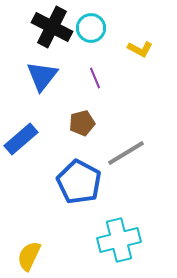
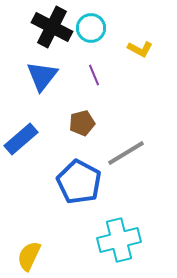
purple line: moved 1 px left, 3 px up
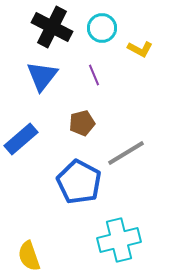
cyan circle: moved 11 px right
yellow semicircle: rotated 44 degrees counterclockwise
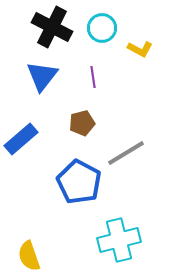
purple line: moved 1 px left, 2 px down; rotated 15 degrees clockwise
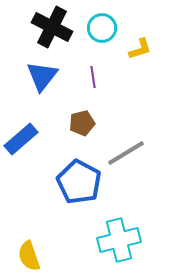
yellow L-shape: rotated 45 degrees counterclockwise
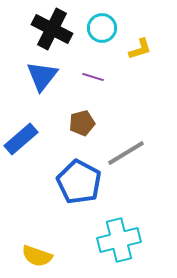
black cross: moved 2 px down
purple line: rotated 65 degrees counterclockwise
yellow semicircle: moved 8 px right; rotated 52 degrees counterclockwise
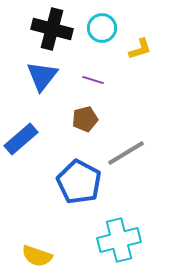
black cross: rotated 12 degrees counterclockwise
purple line: moved 3 px down
brown pentagon: moved 3 px right, 4 px up
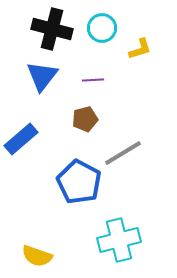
purple line: rotated 20 degrees counterclockwise
gray line: moved 3 px left
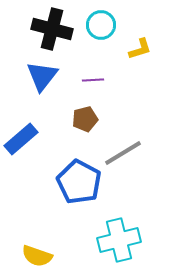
cyan circle: moved 1 px left, 3 px up
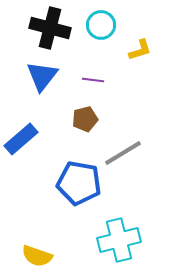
black cross: moved 2 px left, 1 px up
yellow L-shape: moved 1 px down
purple line: rotated 10 degrees clockwise
blue pentagon: moved 1 px down; rotated 18 degrees counterclockwise
